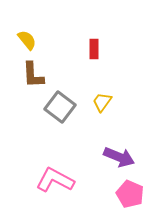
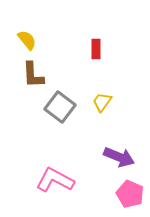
red rectangle: moved 2 px right
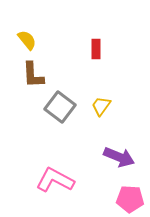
yellow trapezoid: moved 1 px left, 4 px down
pink pentagon: moved 5 px down; rotated 20 degrees counterclockwise
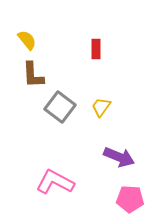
yellow trapezoid: moved 1 px down
pink L-shape: moved 2 px down
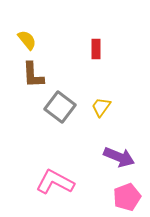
pink pentagon: moved 3 px left, 2 px up; rotated 24 degrees counterclockwise
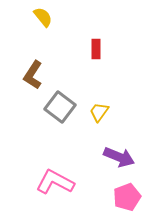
yellow semicircle: moved 16 px right, 23 px up
brown L-shape: rotated 36 degrees clockwise
yellow trapezoid: moved 2 px left, 5 px down
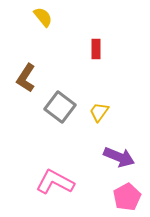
brown L-shape: moved 7 px left, 3 px down
pink pentagon: rotated 8 degrees counterclockwise
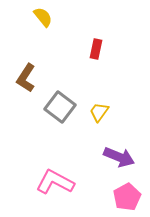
red rectangle: rotated 12 degrees clockwise
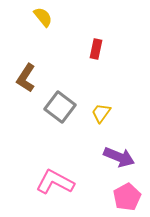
yellow trapezoid: moved 2 px right, 1 px down
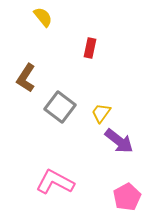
red rectangle: moved 6 px left, 1 px up
purple arrow: moved 16 px up; rotated 16 degrees clockwise
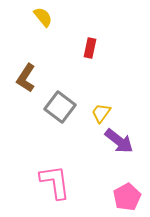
pink L-shape: rotated 54 degrees clockwise
